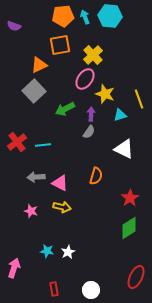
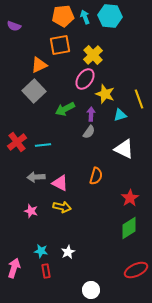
cyan star: moved 6 px left
red ellipse: moved 7 px up; rotated 40 degrees clockwise
red rectangle: moved 8 px left, 18 px up
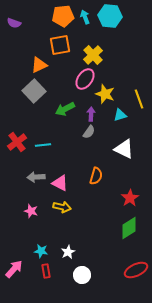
purple semicircle: moved 3 px up
pink arrow: moved 1 px down; rotated 24 degrees clockwise
white circle: moved 9 px left, 15 px up
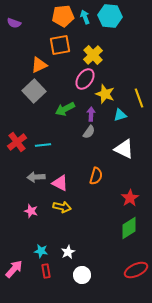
yellow line: moved 1 px up
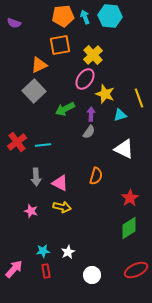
gray arrow: rotated 90 degrees counterclockwise
cyan star: moved 2 px right; rotated 16 degrees counterclockwise
white circle: moved 10 px right
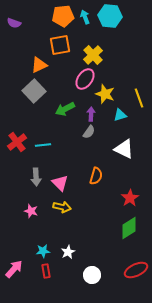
pink triangle: rotated 18 degrees clockwise
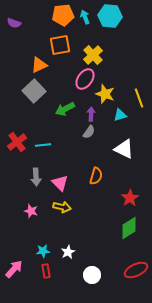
orange pentagon: moved 1 px up
